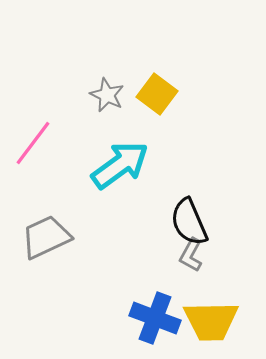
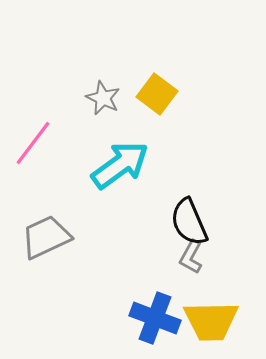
gray star: moved 4 px left, 3 px down
gray L-shape: moved 2 px down
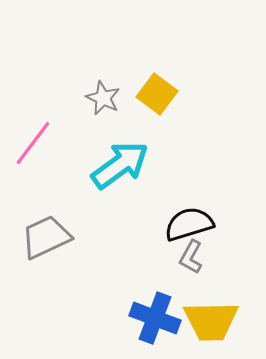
black semicircle: moved 2 px down; rotated 96 degrees clockwise
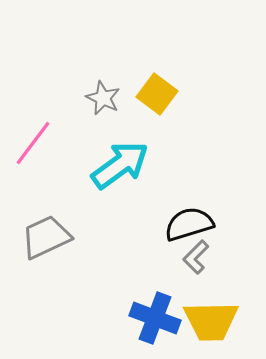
gray L-shape: moved 5 px right; rotated 16 degrees clockwise
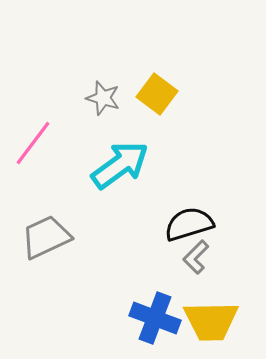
gray star: rotated 8 degrees counterclockwise
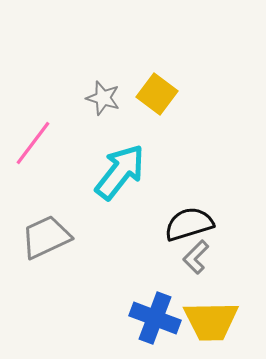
cyan arrow: moved 7 px down; rotated 16 degrees counterclockwise
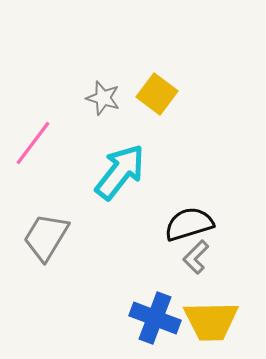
gray trapezoid: rotated 34 degrees counterclockwise
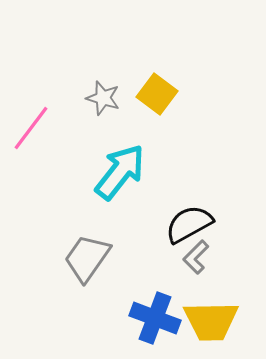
pink line: moved 2 px left, 15 px up
black semicircle: rotated 12 degrees counterclockwise
gray trapezoid: moved 41 px right, 21 px down; rotated 4 degrees clockwise
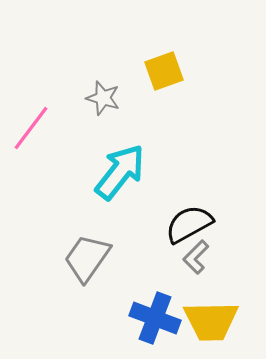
yellow square: moved 7 px right, 23 px up; rotated 33 degrees clockwise
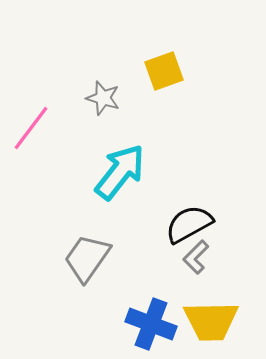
blue cross: moved 4 px left, 6 px down
